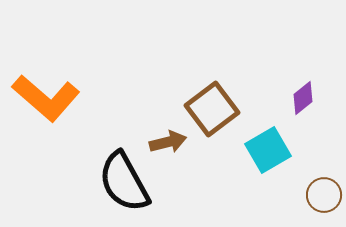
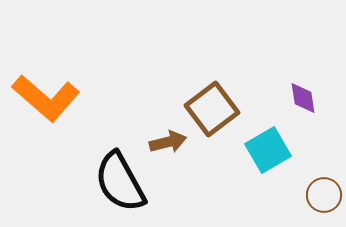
purple diamond: rotated 60 degrees counterclockwise
black semicircle: moved 4 px left
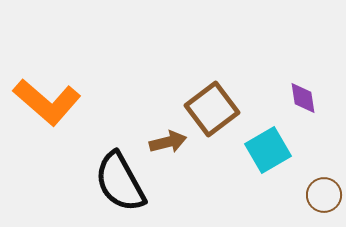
orange L-shape: moved 1 px right, 4 px down
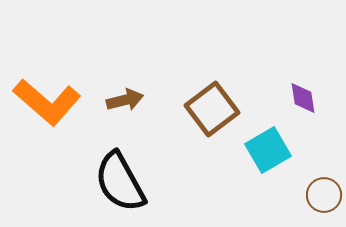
brown arrow: moved 43 px left, 42 px up
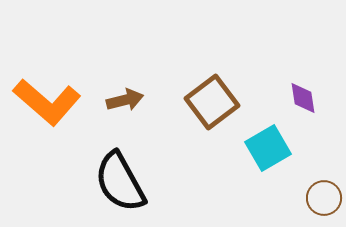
brown square: moved 7 px up
cyan square: moved 2 px up
brown circle: moved 3 px down
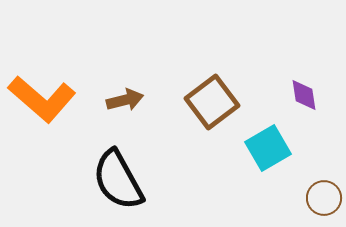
purple diamond: moved 1 px right, 3 px up
orange L-shape: moved 5 px left, 3 px up
black semicircle: moved 2 px left, 2 px up
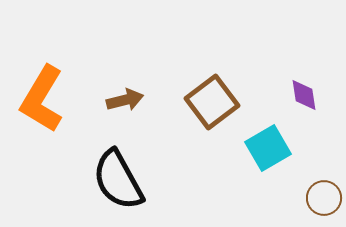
orange L-shape: rotated 80 degrees clockwise
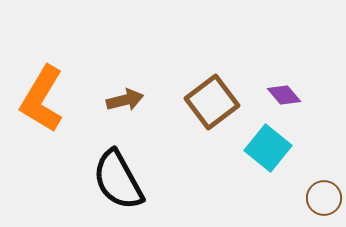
purple diamond: moved 20 px left; rotated 32 degrees counterclockwise
cyan square: rotated 21 degrees counterclockwise
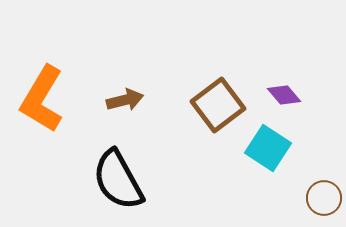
brown square: moved 6 px right, 3 px down
cyan square: rotated 6 degrees counterclockwise
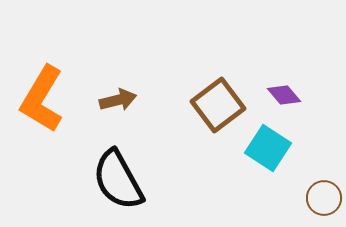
brown arrow: moved 7 px left
